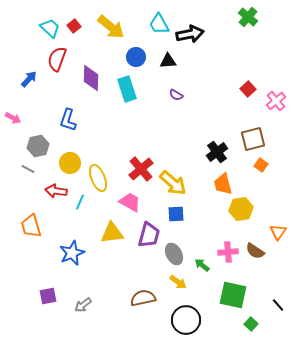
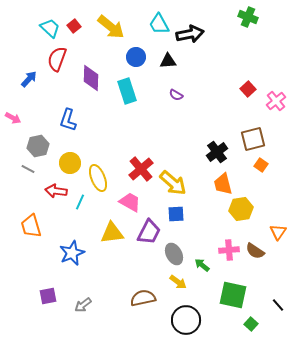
green cross at (248, 17): rotated 18 degrees counterclockwise
cyan rectangle at (127, 89): moved 2 px down
purple trapezoid at (149, 235): moved 3 px up; rotated 12 degrees clockwise
pink cross at (228, 252): moved 1 px right, 2 px up
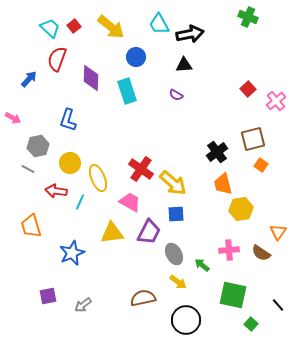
black triangle at (168, 61): moved 16 px right, 4 px down
red cross at (141, 169): rotated 15 degrees counterclockwise
brown semicircle at (255, 251): moved 6 px right, 2 px down
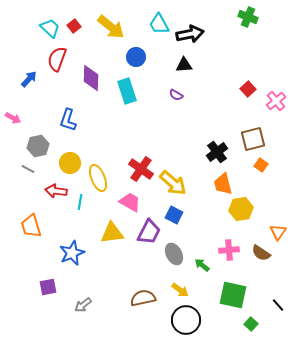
cyan line at (80, 202): rotated 14 degrees counterclockwise
blue square at (176, 214): moved 2 px left, 1 px down; rotated 30 degrees clockwise
yellow arrow at (178, 282): moved 2 px right, 8 px down
purple square at (48, 296): moved 9 px up
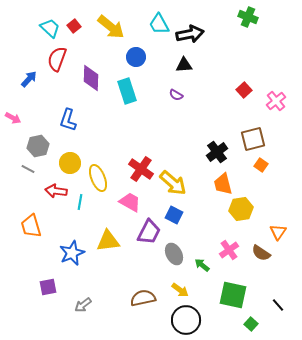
red square at (248, 89): moved 4 px left, 1 px down
yellow triangle at (112, 233): moved 4 px left, 8 px down
pink cross at (229, 250): rotated 30 degrees counterclockwise
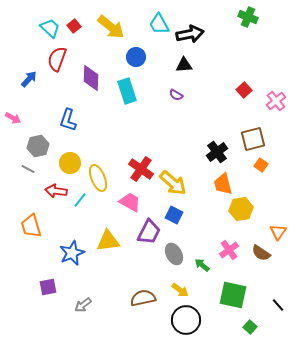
cyan line at (80, 202): moved 2 px up; rotated 28 degrees clockwise
green square at (251, 324): moved 1 px left, 3 px down
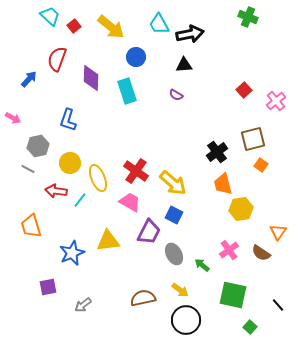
cyan trapezoid at (50, 28): moved 12 px up
red cross at (141, 169): moved 5 px left, 2 px down
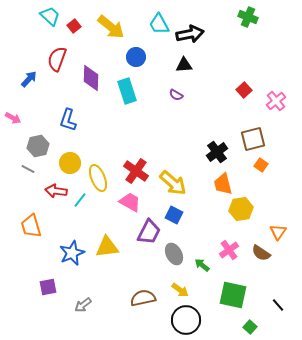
yellow triangle at (108, 241): moved 1 px left, 6 px down
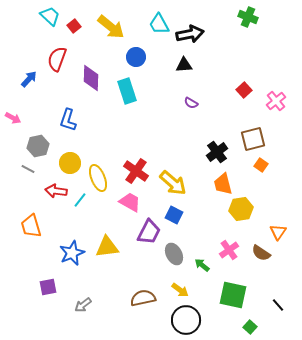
purple semicircle at (176, 95): moved 15 px right, 8 px down
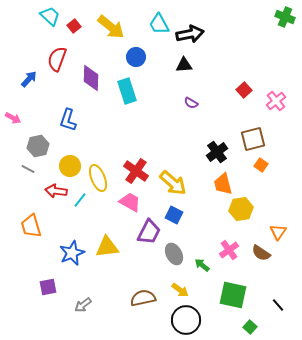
green cross at (248, 17): moved 37 px right
yellow circle at (70, 163): moved 3 px down
